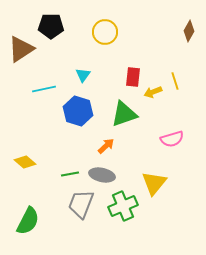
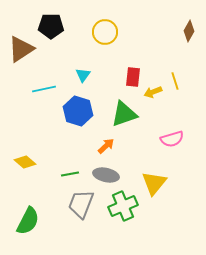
gray ellipse: moved 4 px right
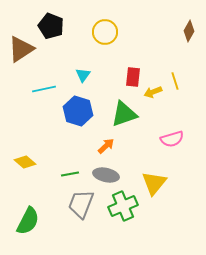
black pentagon: rotated 20 degrees clockwise
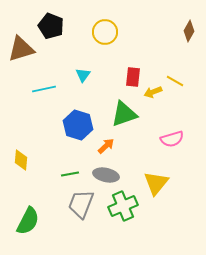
brown triangle: rotated 16 degrees clockwise
yellow line: rotated 42 degrees counterclockwise
blue hexagon: moved 14 px down
yellow diamond: moved 4 px left, 2 px up; rotated 55 degrees clockwise
yellow triangle: moved 2 px right
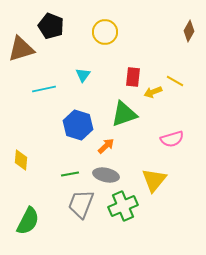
yellow triangle: moved 2 px left, 3 px up
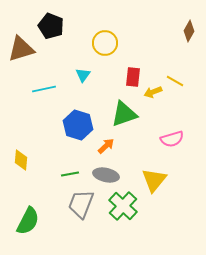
yellow circle: moved 11 px down
green cross: rotated 24 degrees counterclockwise
